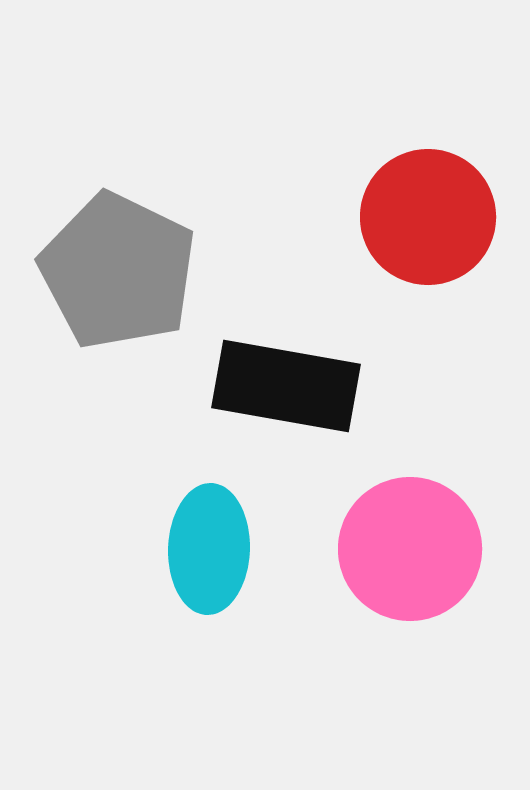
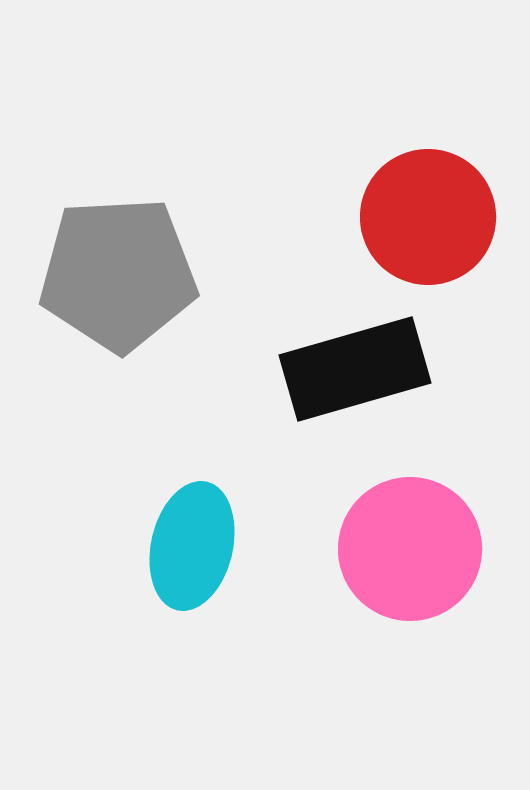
gray pentagon: moved 3 px down; rotated 29 degrees counterclockwise
black rectangle: moved 69 px right, 17 px up; rotated 26 degrees counterclockwise
cyan ellipse: moved 17 px left, 3 px up; rotated 11 degrees clockwise
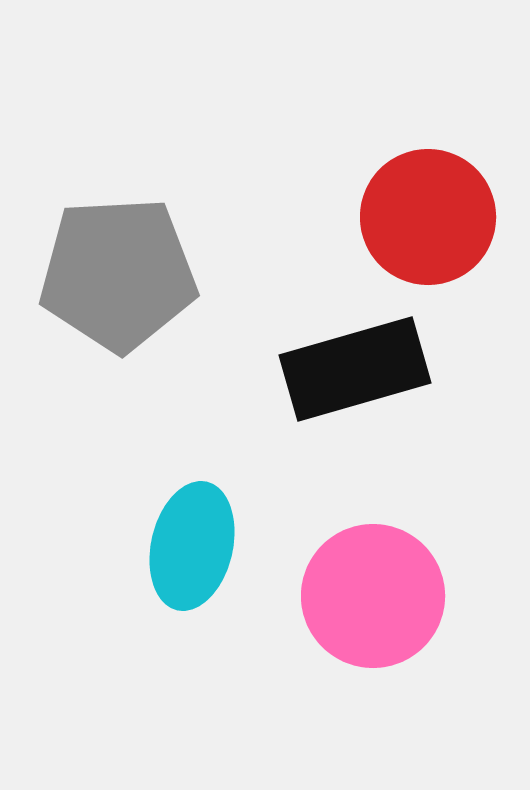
pink circle: moved 37 px left, 47 px down
